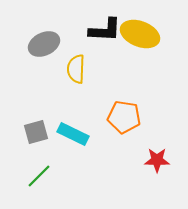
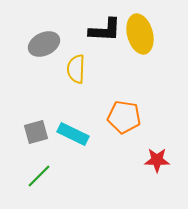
yellow ellipse: rotated 54 degrees clockwise
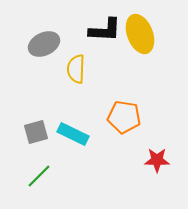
yellow ellipse: rotated 6 degrees counterclockwise
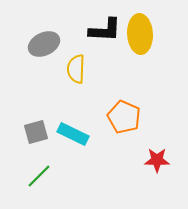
yellow ellipse: rotated 18 degrees clockwise
orange pentagon: rotated 16 degrees clockwise
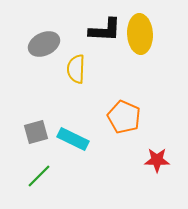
cyan rectangle: moved 5 px down
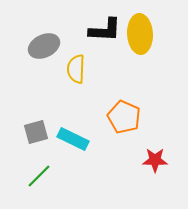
gray ellipse: moved 2 px down
red star: moved 2 px left
